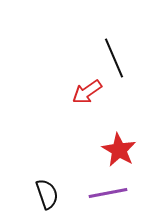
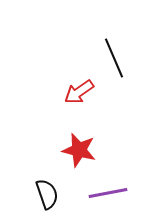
red arrow: moved 8 px left
red star: moved 40 px left; rotated 16 degrees counterclockwise
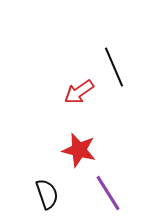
black line: moved 9 px down
purple line: rotated 69 degrees clockwise
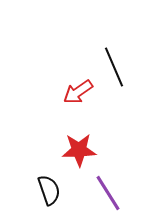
red arrow: moved 1 px left
red star: rotated 16 degrees counterclockwise
black semicircle: moved 2 px right, 4 px up
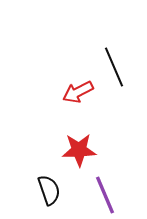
red arrow: rotated 8 degrees clockwise
purple line: moved 3 px left, 2 px down; rotated 9 degrees clockwise
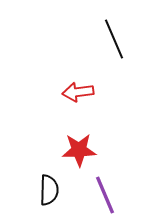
black line: moved 28 px up
red arrow: rotated 20 degrees clockwise
black semicircle: rotated 20 degrees clockwise
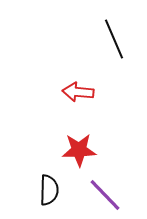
red arrow: rotated 12 degrees clockwise
purple line: rotated 21 degrees counterclockwise
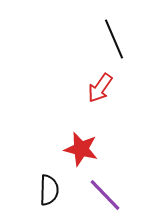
red arrow: moved 22 px right, 4 px up; rotated 60 degrees counterclockwise
red star: moved 2 px right, 1 px up; rotated 16 degrees clockwise
